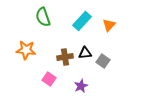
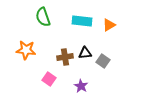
cyan rectangle: rotated 54 degrees clockwise
orange triangle: rotated 16 degrees clockwise
purple star: rotated 16 degrees counterclockwise
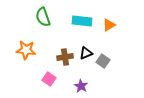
black triangle: moved 1 px right; rotated 16 degrees counterclockwise
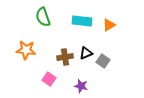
purple star: rotated 16 degrees counterclockwise
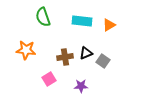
pink square: rotated 24 degrees clockwise
purple star: rotated 16 degrees counterclockwise
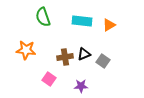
black triangle: moved 2 px left, 1 px down
pink square: rotated 24 degrees counterclockwise
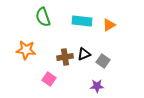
purple star: moved 16 px right
